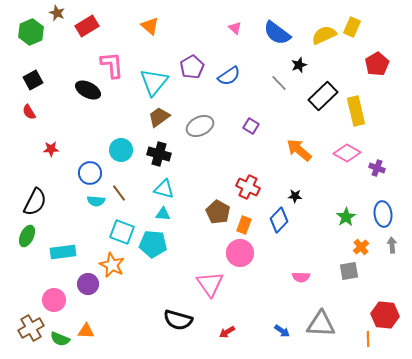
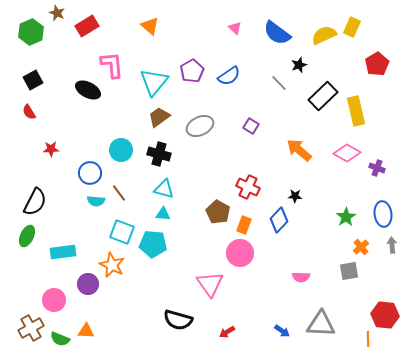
purple pentagon at (192, 67): moved 4 px down
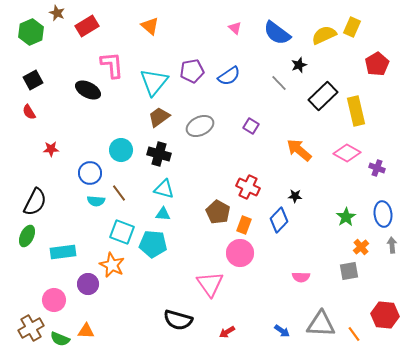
purple pentagon at (192, 71): rotated 20 degrees clockwise
orange line at (368, 339): moved 14 px left, 5 px up; rotated 35 degrees counterclockwise
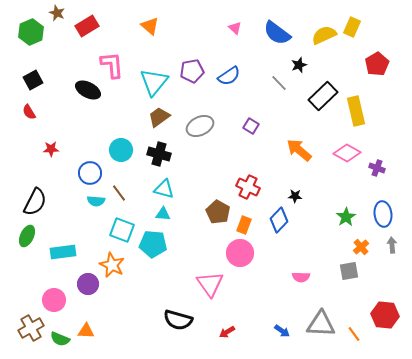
cyan square at (122, 232): moved 2 px up
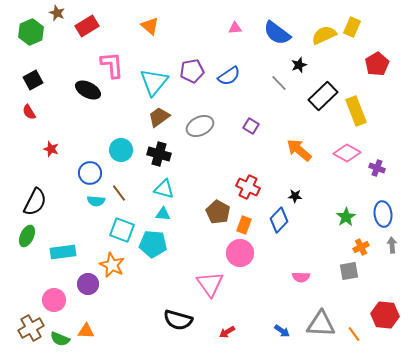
pink triangle at (235, 28): rotated 48 degrees counterclockwise
yellow rectangle at (356, 111): rotated 8 degrees counterclockwise
red star at (51, 149): rotated 21 degrees clockwise
orange cross at (361, 247): rotated 14 degrees clockwise
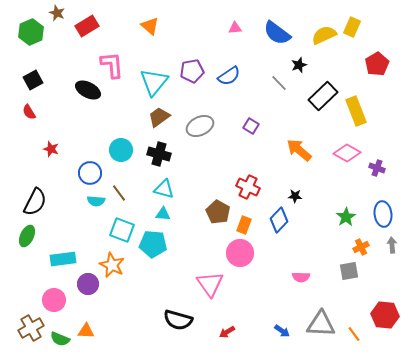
cyan rectangle at (63, 252): moved 7 px down
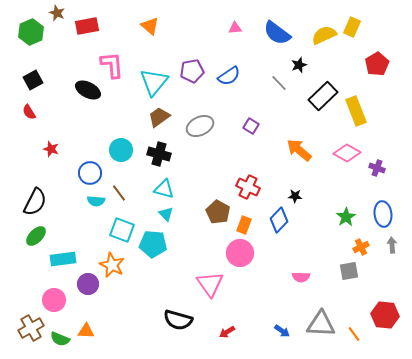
red rectangle at (87, 26): rotated 20 degrees clockwise
cyan triangle at (163, 214): moved 3 px right; rotated 42 degrees clockwise
green ellipse at (27, 236): moved 9 px right; rotated 20 degrees clockwise
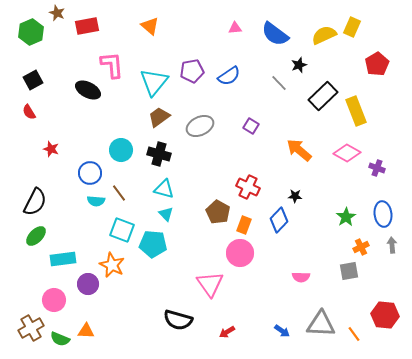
blue semicircle at (277, 33): moved 2 px left, 1 px down
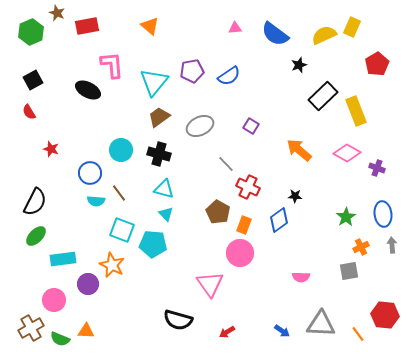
gray line at (279, 83): moved 53 px left, 81 px down
blue diamond at (279, 220): rotated 10 degrees clockwise
orange line at (354, 334): moved 4 px right
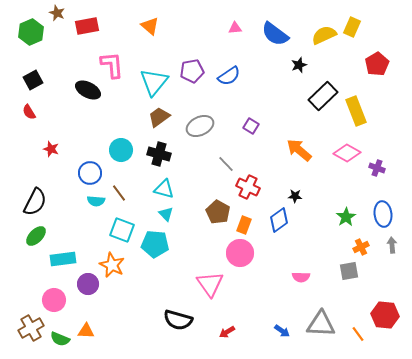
cyan pentagon at (153, 244): moved 2 px right
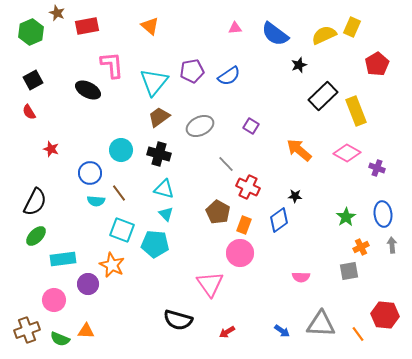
brown cross at (31, 328): moved 4 px left, 2 px down; rotated 10 degrees clockwise
